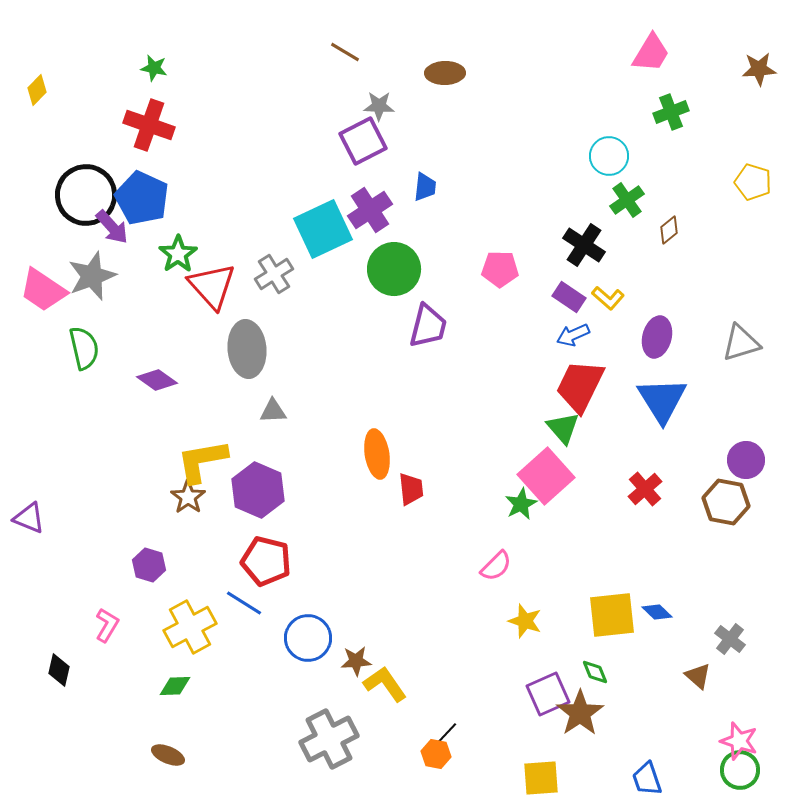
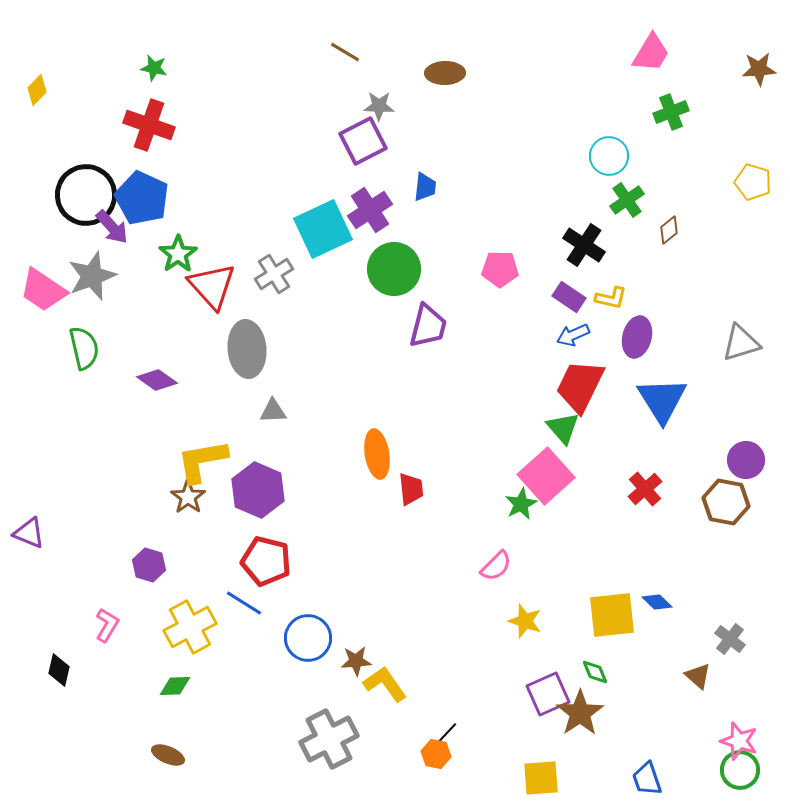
yellow L-shape at (608, 298): moved 3 px right; rotated 28 degrees counterclockwise
purple ellipse at (657, 337): moved 20 px left
purple triangle at (29, 518): moved 15 px down
blue diamond at (657, 612): moved 10 px up
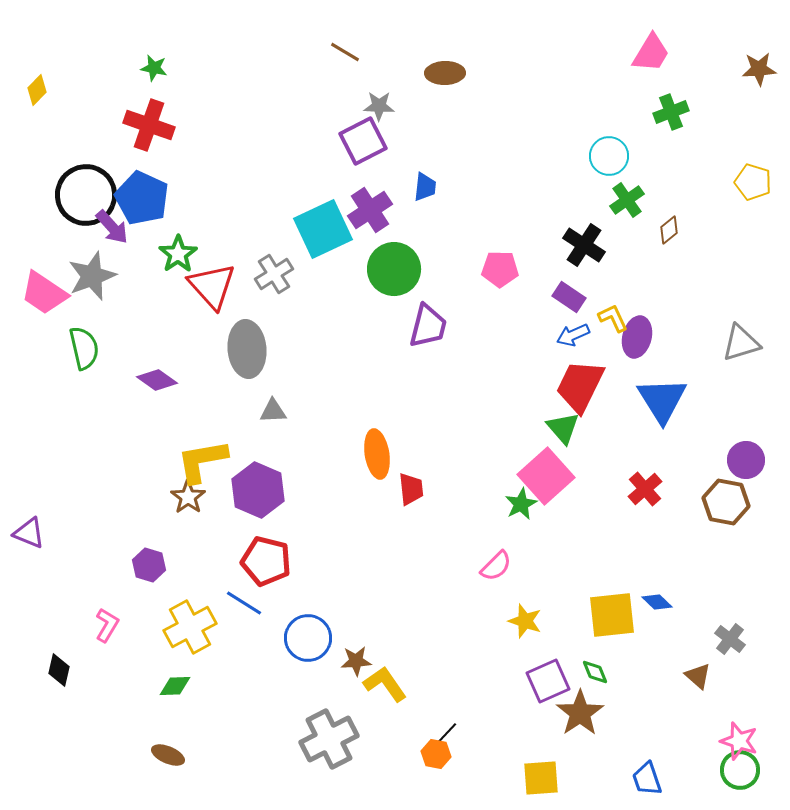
pink trapezoid at (43, 290): moved 1 px right, 3 px down
yellow L-shape at (611, 298): moved 2 px right, 20 px down; rotated 128 degrees counterclockwise
purple square at (548, 694): moved 13 px up
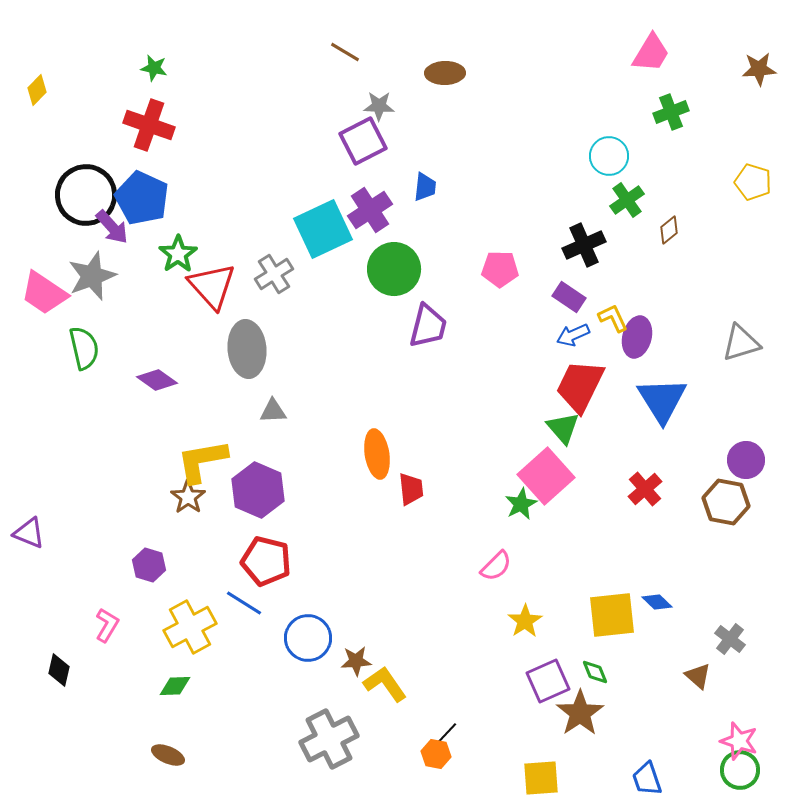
black cross at (584, 245): rotated 33 degrees clockwise
yellow star at (525, 621): rotated 20 degrees clockwise
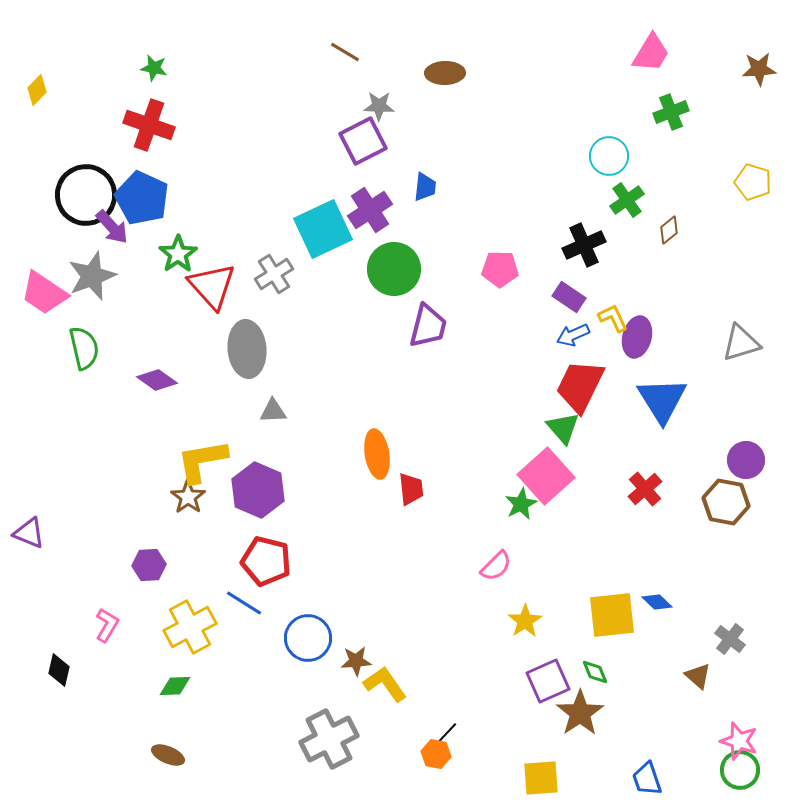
purple hexagon at (149, 565): rotated 20 degrees counterclockwise
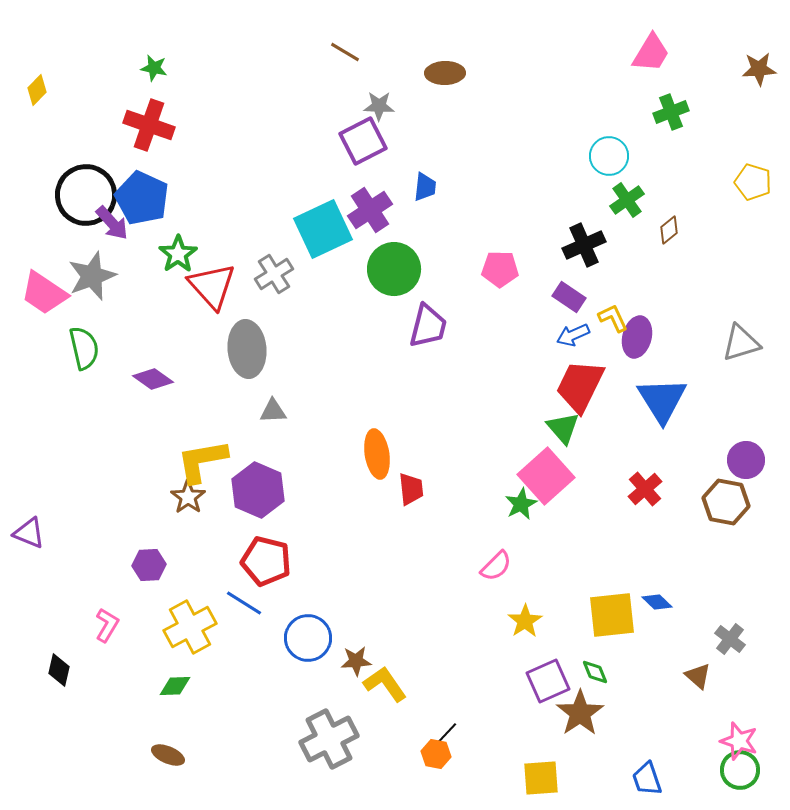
purple arrow at (112, 227): moved 4 px up
purple diamond at (157, 380): moved 4 px left, 1 px up
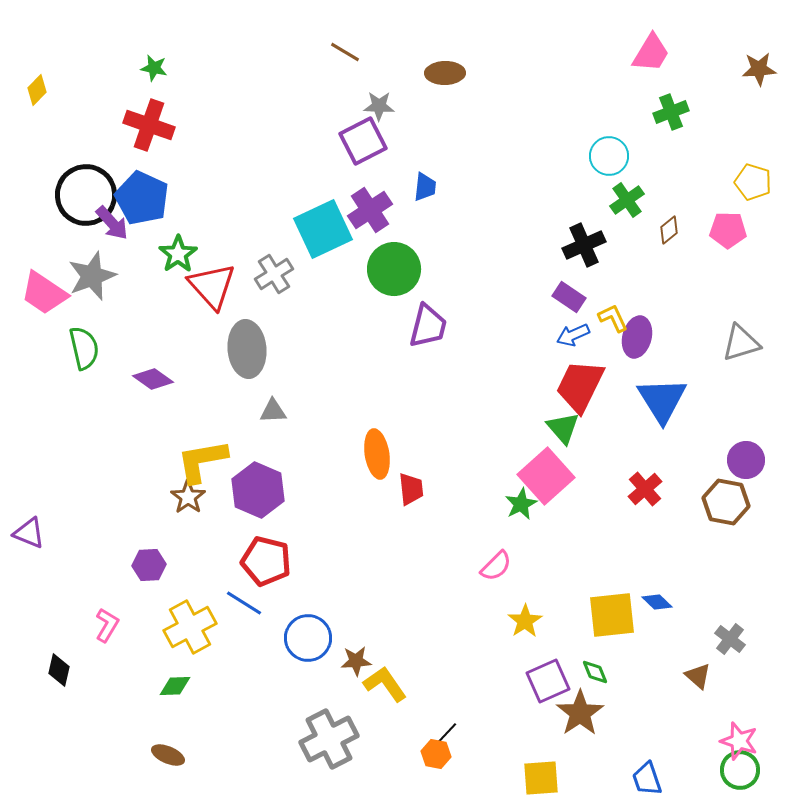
pink pentagon at (500, 269): moved 228 px right, 39 px up
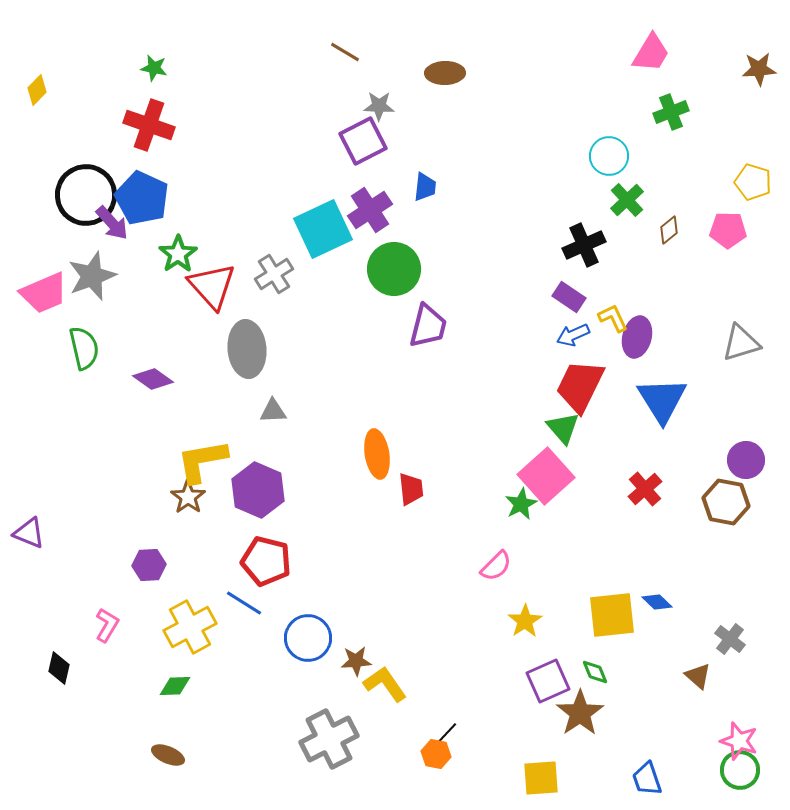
green cross at (627, 200): rotated 8 degrees counterclockwise
pink trapezoid at (44, 293): rotated 57 degrees counterclockwise
black diamond at (59, 670): moved 2 px up
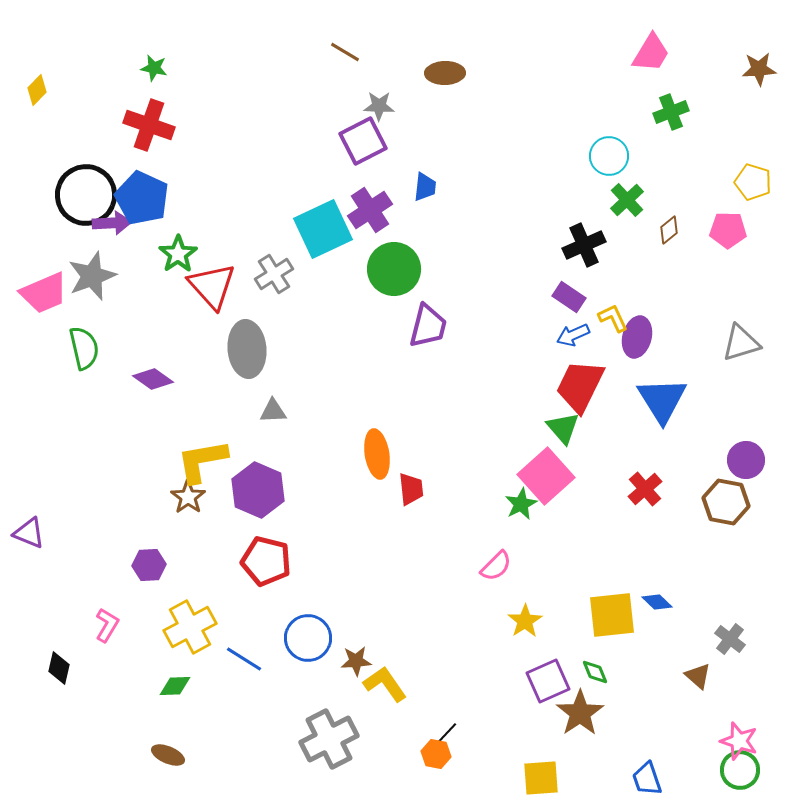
purple arrow at (112, 223): rotated 51 degrees counterclockwise
blue line at (244, 603): moved 56 px down
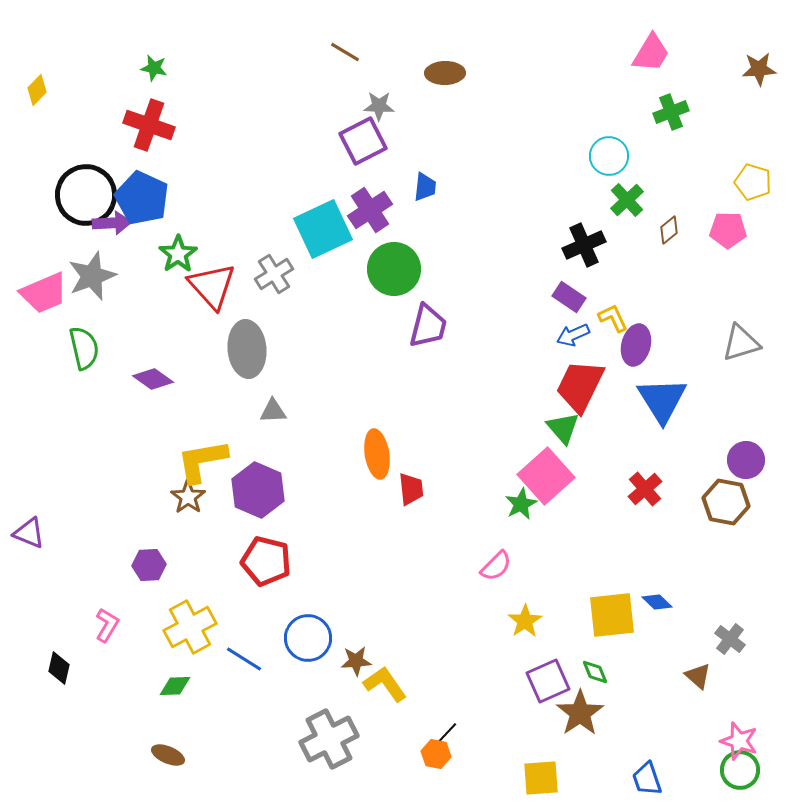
purple ellipse at (637, 337): moved 1 px left, 8 px down
